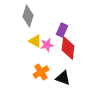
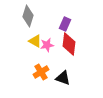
purple rectangle: moved 3 px right, 6 px up
red diamond: moved 1 px right, 4 px up
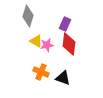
yellow triangle: moved 1 px right
orange cross: rotated 35 degrees counterclockwise
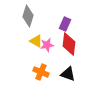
black triangle: moved 5 px right, 4 px up
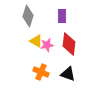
purple rectangle: moved 3 px left, 8 px up; rotated 24 degrees counterclockwise
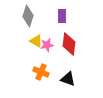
black triangle: moved 5 px down
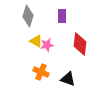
red diamond: moved 11 px right
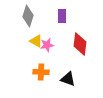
orange cross: rotated 21 degrees counterclockwise
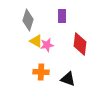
gray diamond: moved 4 px down
